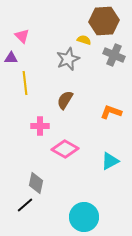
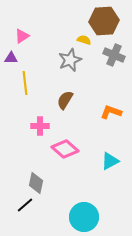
pink triangle: rotated 42 degrees clockwise
gray star: moved 2 px right, 1 px down
pink diamond: rotated 12 degrees clockwise
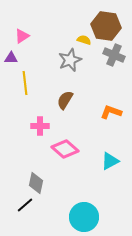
brown hexagon: moved 2 px right, 5 px down; rotated 12 degrees clockwise
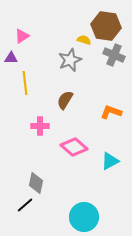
pink diamond: moved 9 px right, 2 px up
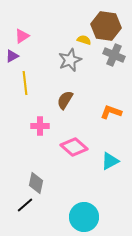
purple triangle: moved 1 px right, 2 px up; rotated 32 degrees counterclockwise
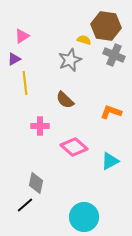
purple triangle: moved 2 px right, 3 px down
brown semicircle: rotated 78 degrees counterclockwise
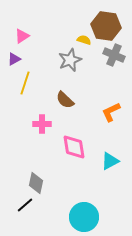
yellow line: rotated 25 degrees clockwise
orange L-shape: rotated 45 degrees counterclockwise
pink cross: moved 2 px right, 2 px up
pink diamond: rotated 40 degrees clockwise
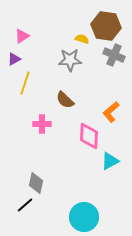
yellow semicircle: moved 2 px left, 1 px up
gray star: rotated 20 degrees clockwise
orange L-shape: rotated 15 degrees counterclockwise
pink diamond: moved 15 px right, 11 px up; rotated 12 degrees clockwise
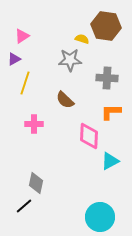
gray cross: moved 7 px left, 23 px down; rotated 20 degrees counterclockwise
orange L-shape: rotated 40 degrees clockwise
pink cross: moved 8 px left
black line: moved 1 px left, 1 px down
cyan circle: moved 16 px right
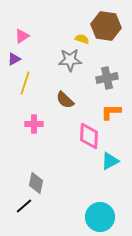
gray cross: rotated 15 degrees counterclockwise
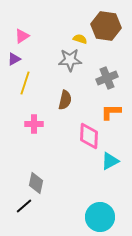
yellow semicircle: moved 2 px left
gray cross: rotated 10 degrees counterclockwise
brown semicircle: rotated 120 degrees counterclockwise
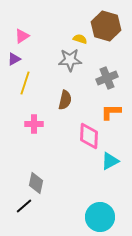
brown hexagon: rotated 8 degrees clockwise
